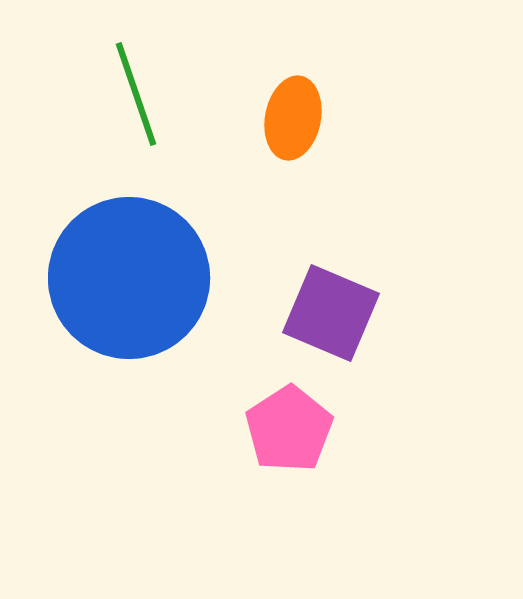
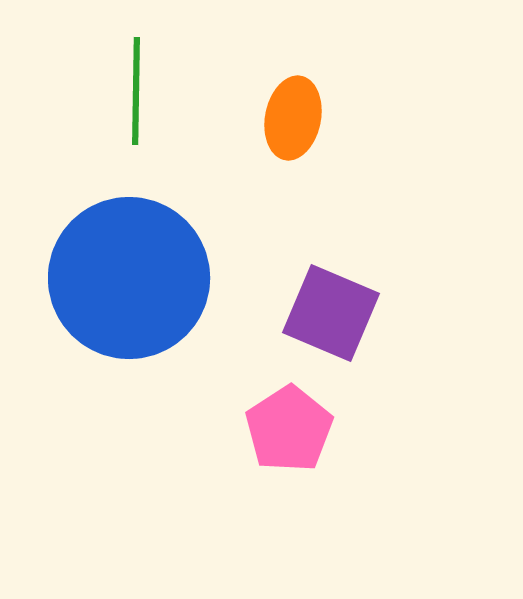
green line: moved 3 px up; rotated 20 degrees clockwise
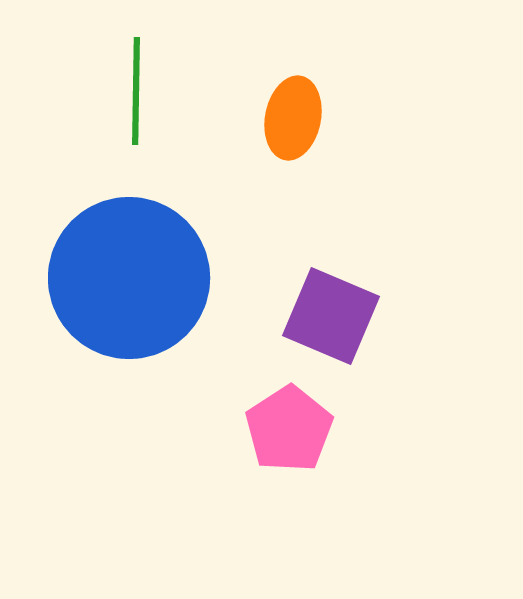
purple square: moved 3 px down
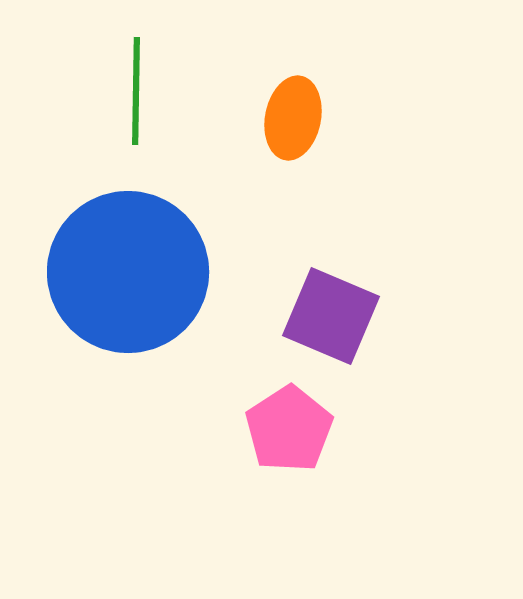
blue circle: moved 1 px left, 6 px up
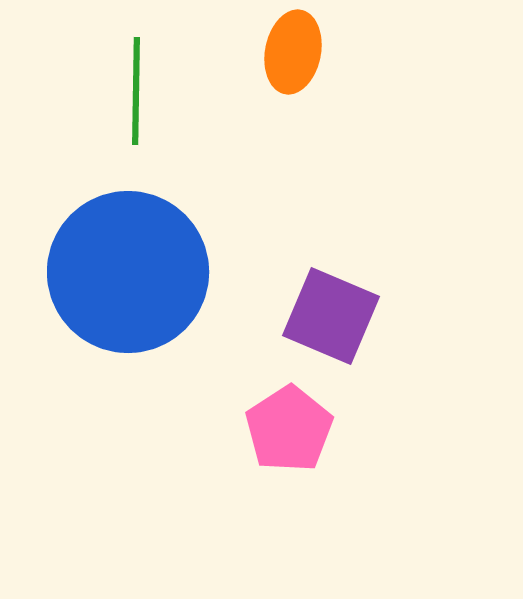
orange ellipse: moved 66 px up
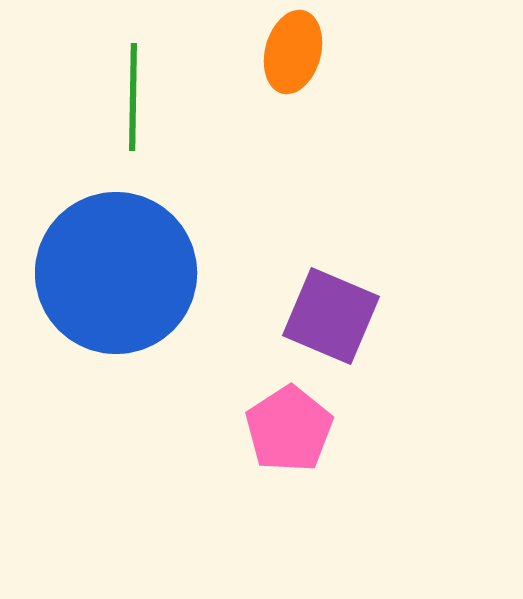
orange ellipse: rotated 4 degrees clockwise
green line: moved 3 px left, 6 px down
blue circle: moved 12 px left, 1 px down
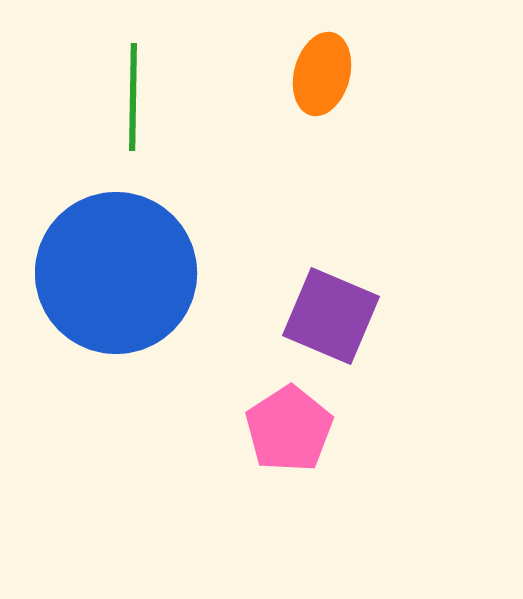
orange ellipse: moved 29 px right, 22 px down
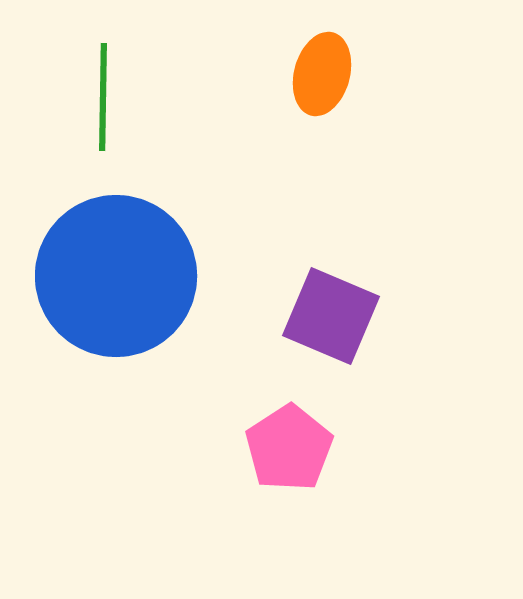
green line: moved 30 px left
blue circle: moved 3 px down
pink pentagon: moved 19 px down
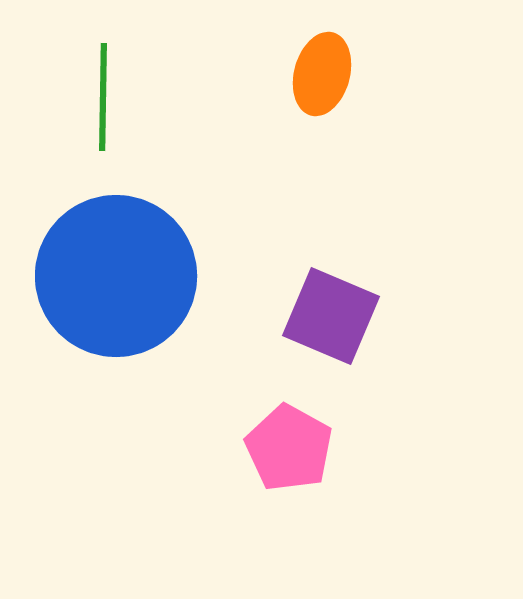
pink pentagon: rotated 10 degrees counterclockwise
